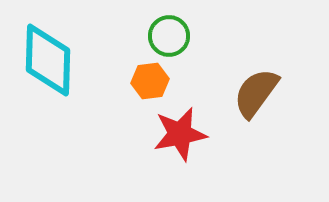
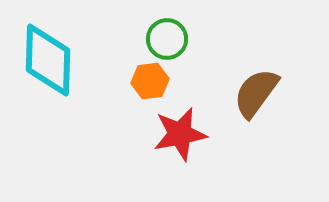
green circle: moved 2 px left, 3 px down
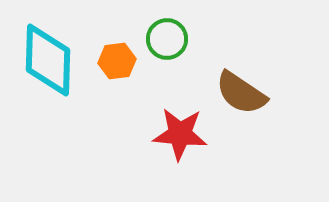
orange hexagon: moved 33 px left, 20 px up
brown semicircle: moved 15 px left; rotated 92 degrees counterclockwise
red star: rotated 16 degrees clockwise
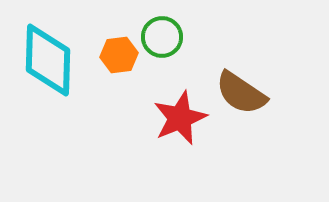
green circle: moved 5 px left, 2 px up
orange hexagon: moved 2 px right, 6 px up
red star: moved 16 px up; rotated 28 degrees counterclockwise
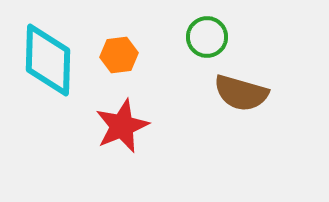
green circle: moved 45 px right
brown semicircle: rotated 18 degrees counterclockwise
red star: moved 58 px left, 8 px down
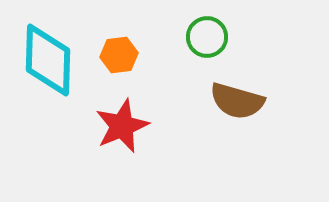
brown semicircle: moved 4 px left, 8 px down
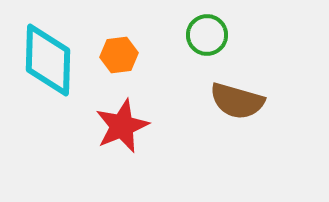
green circle: moved 2 px up
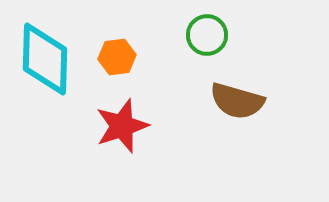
orange hexagon: moved 2 px left, 2 px down
cyan diamond: moved 3 px left, 1 px up
red star: rotated 4 degrees clockwise
